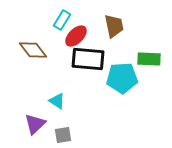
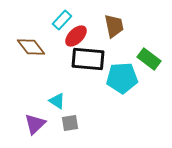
cyan rectangle: rotated 12 degrees clockwise
brown diamond: moved 2 px left, 3 px up
green rectangle: rotated 35 degrees clockwise
gray square: moved 7 px right, 12 px up
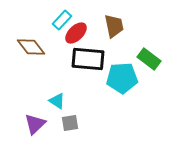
red ellipse: moved 3 px up
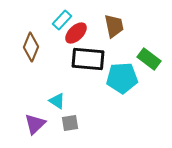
brown diamond: rotated 60 degrees clockwise
